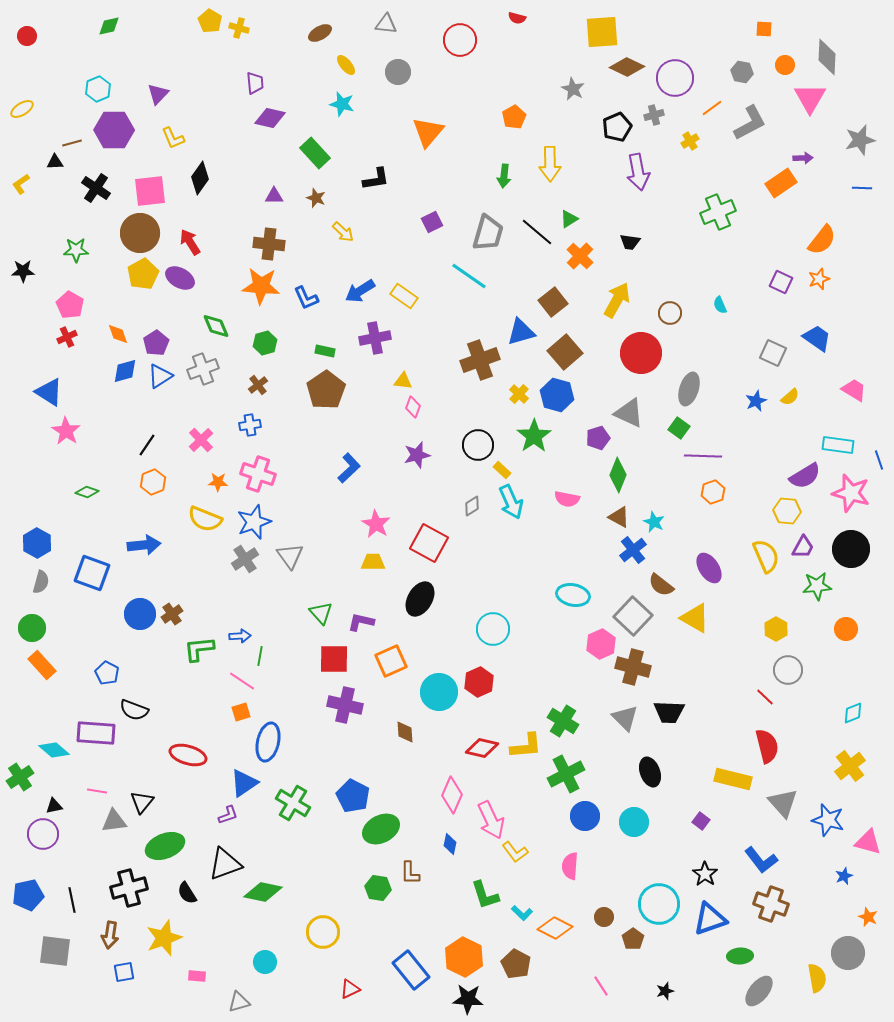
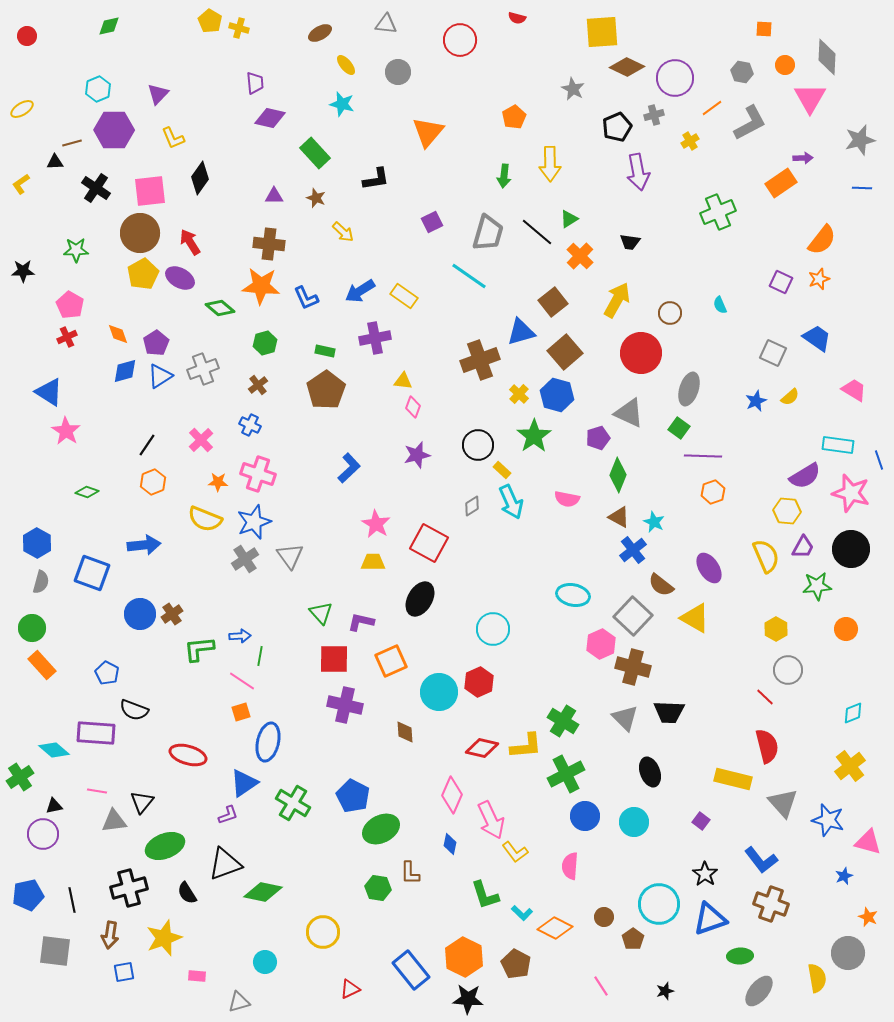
green diamond at (216, 326): moved 4 px right, 18 px up; rotated 28 degrees counterclockwise
blue cross at (250, 425): rotated 35 degrees clockwise
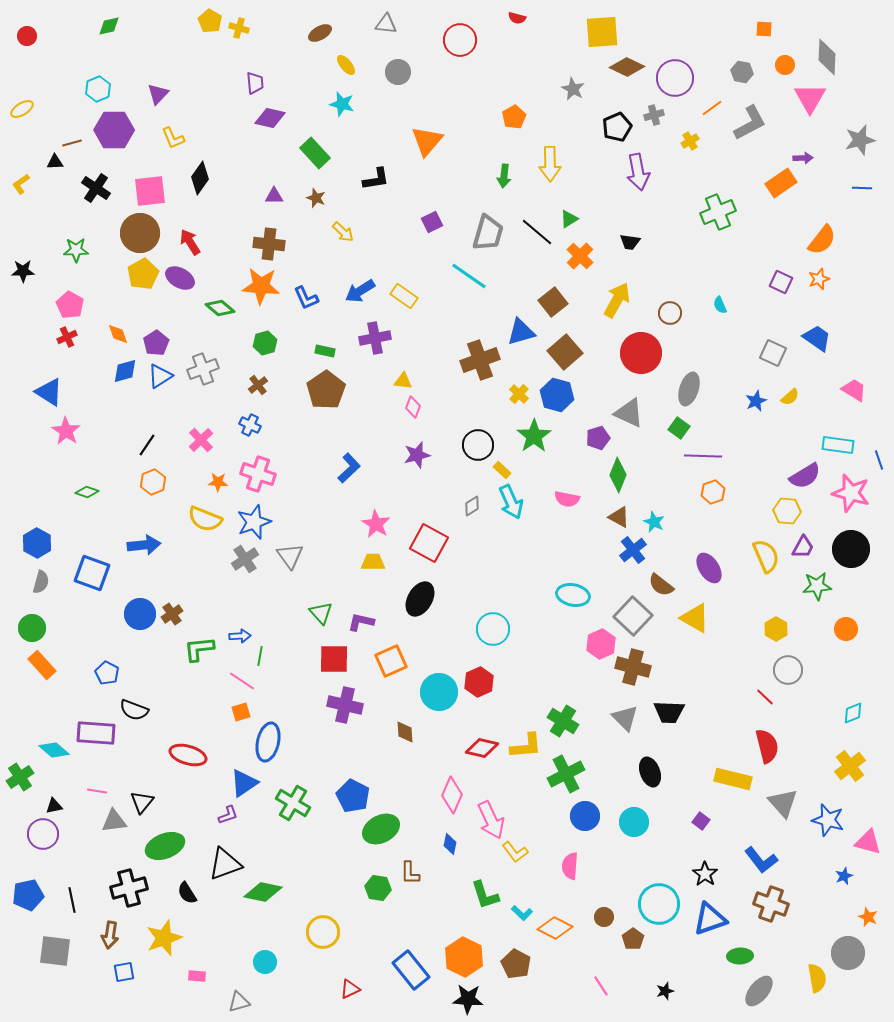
orange triangle at (428, 132): moved 1 px left, 9 px down
